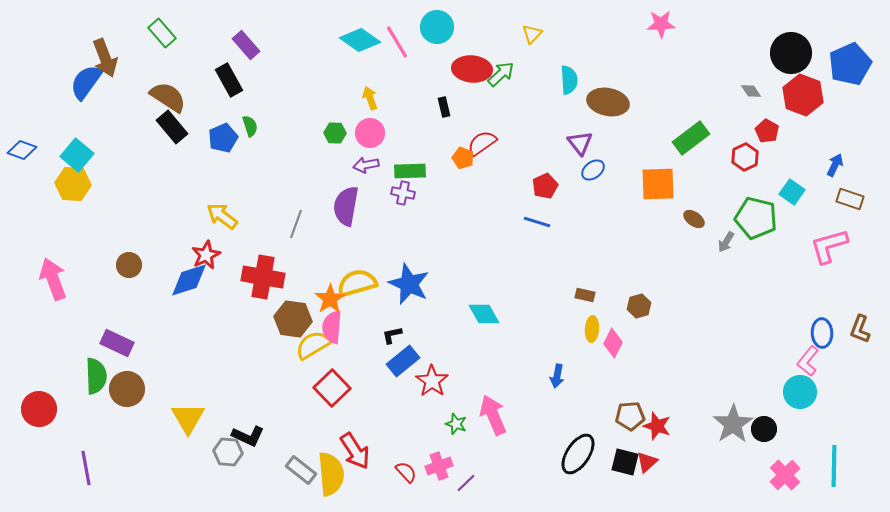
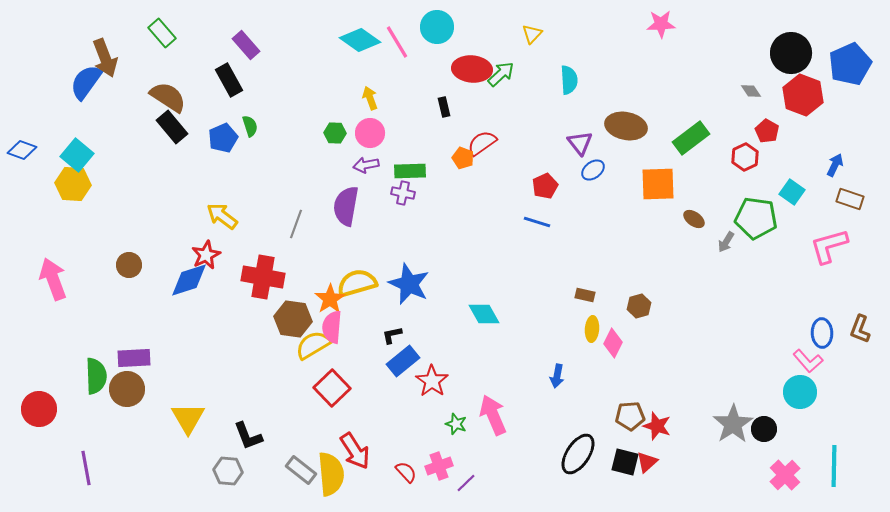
brown ellipse at (608, 102): moved 18 px right, 24 px down
green pentagon at (756, 218): rotated 6 degrees counterclockwise
purple rectangle at (117, 343): moved 17 px right, 15 px down; rotated 28 degrees counterclockwise
pink L-shape at (808, 361): rotated 80 degrees counterclockwise
black L-shape at (248, 436): rotated 44 degrees clockwise
gray hexagon at (228, 452): moved 19 px down
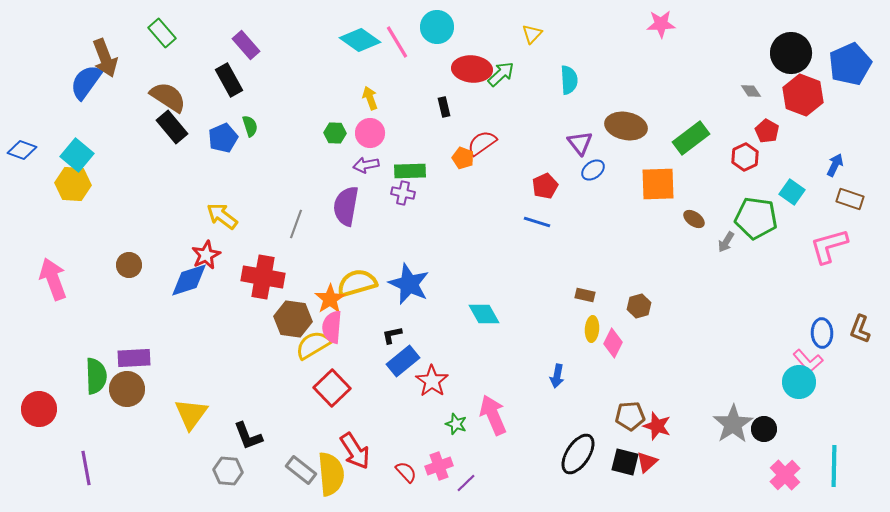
cyan circle at (800, 392): moved 1 px left, 10 px up
yellow triangle at (188, 418): moved 3 px right, 4 px up; rotated 6 degrees clockwise
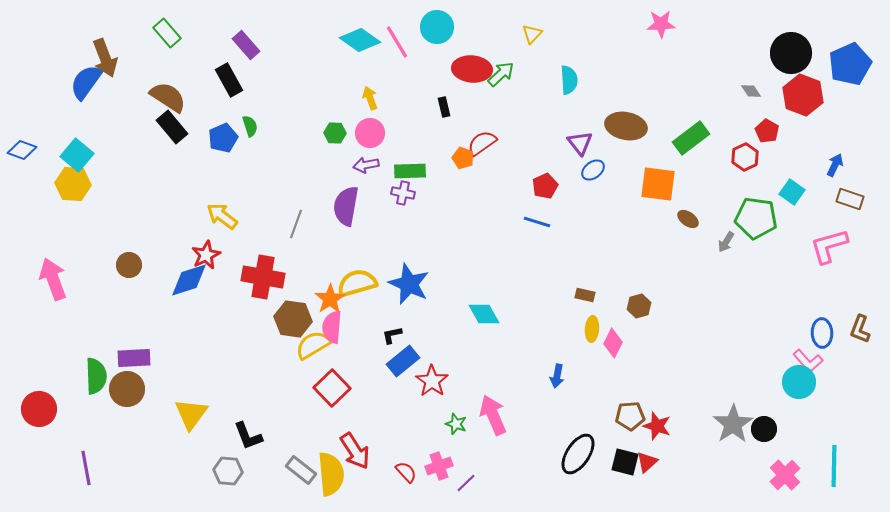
green rectangle at (162, 33): moved 5 px right
orange square at (658, 184): rotated 9 degrees clockwise
brown ellipse at (694, 219): moved 6 px left
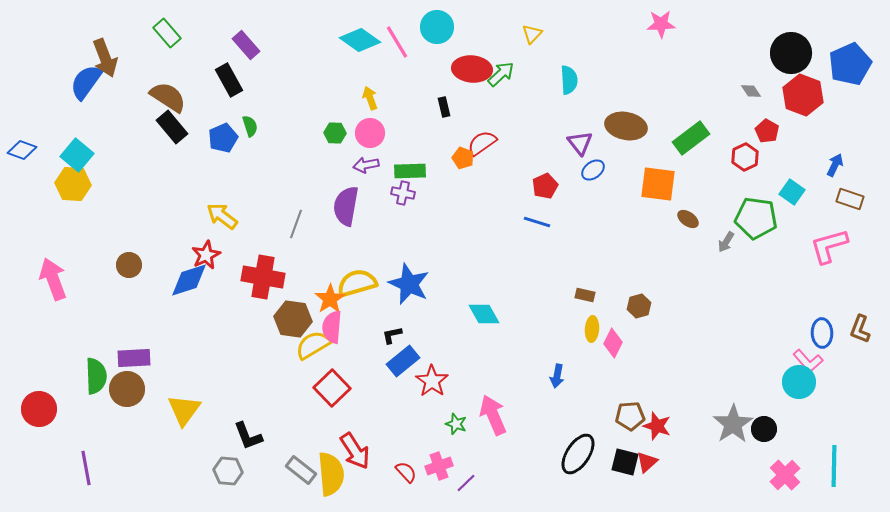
yellow triangle at (191, 414): moved 7 px left, 4 px up
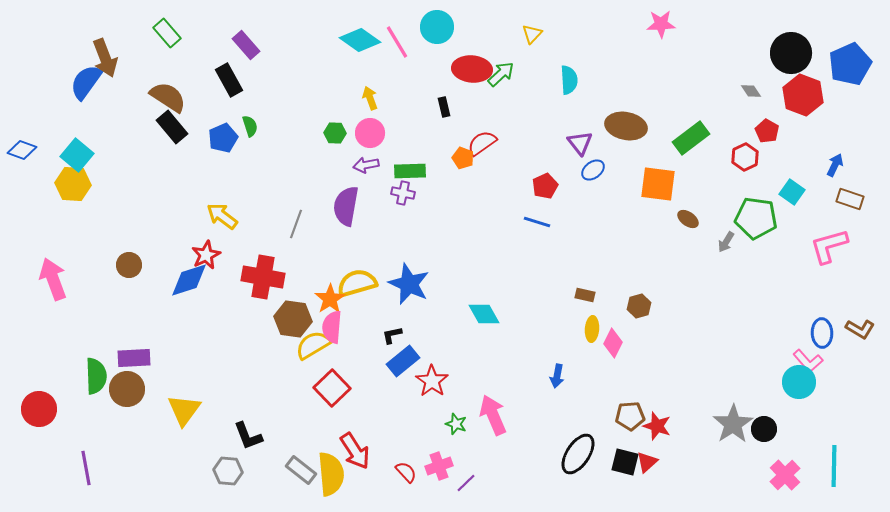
brown L-shape at (860, 329): rotated 80 degrees counterclockwise
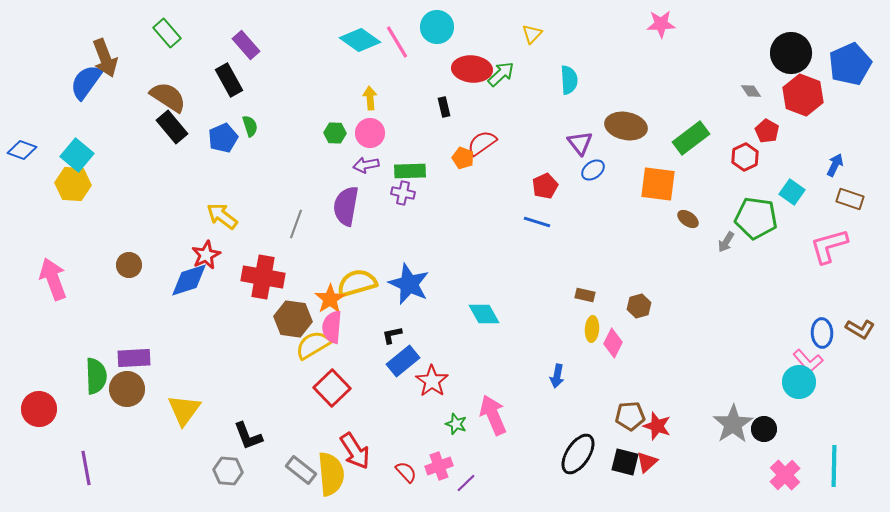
yellow arrow at (370, 98): rotated 15 degrees clockwise
